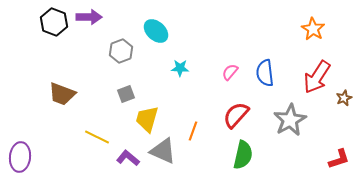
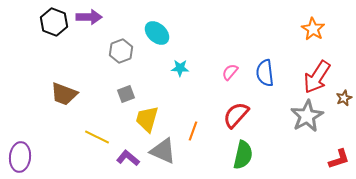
cyan ellipse: moved 1 px right, 2 px down
brown trapezoid: moved 2 px right
gray star: moved 17 px right, 4 px up
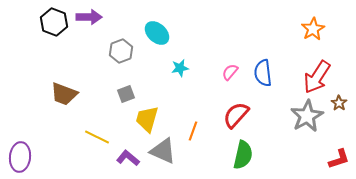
orange star: rotated 10 degrees clockwise
cyan star: rotated 12 degrees counterclockwise
blue semicircle: moved 2 px left
brown star: moved 5 px left, 5 px down; rotated 14 degrees counterclockwise
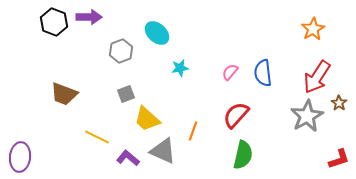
yellow trapezoid: rotated 64 degrees counterclockwise
